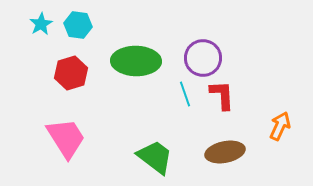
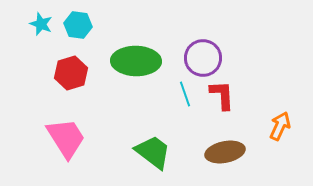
cyan star: rotated 20 degrees counterclockwise
green trapezoid: moved 2 px left, 5 px up
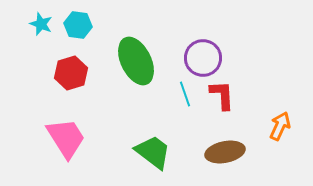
green ellipse: rotated 63 degrees clockwise
